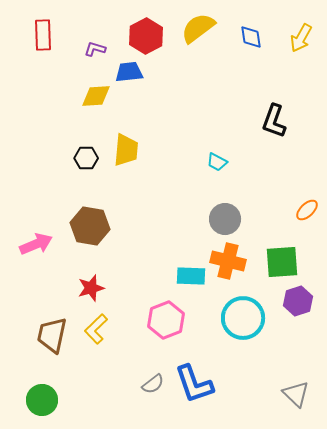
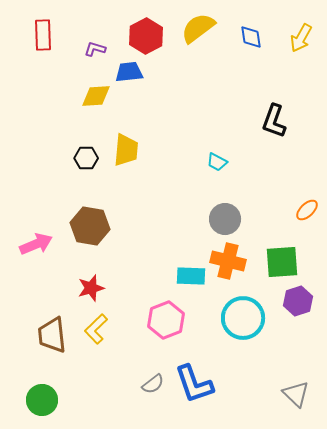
brown trapezoid: rotated 18 degrees counterclockwise
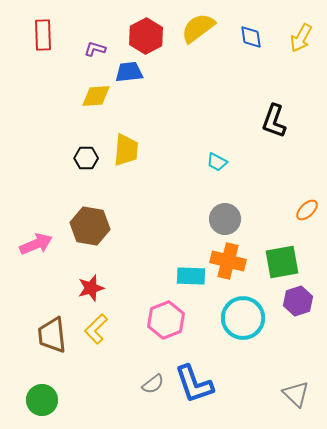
green square: rotated 6 degrees counterclockwise
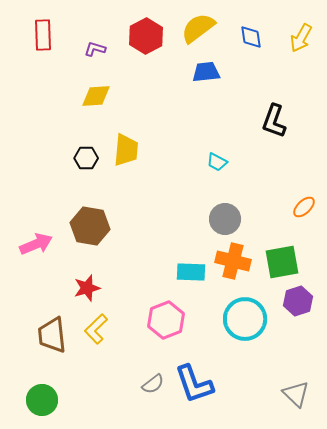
blue trapezoid: moved 77 px right
orange ellipse: moved 3 px left, 3 px up
orange cross: moved 5 px right
cyan rectangle: moved 4 px up
red star: moved 4 px left
cyan circle: moved 2 px right, 1 px down
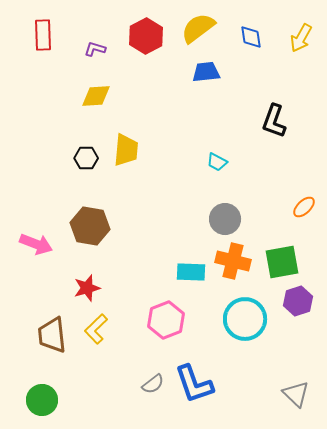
pink arrow: rotated 44 degrees clockwise
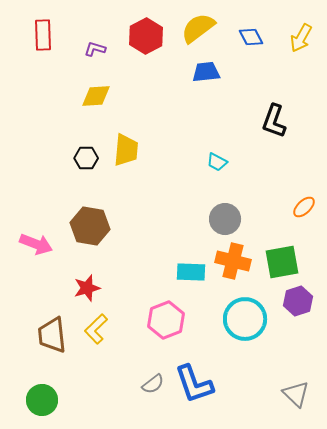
blue diamond: rotated 20 degrees counterclockwise
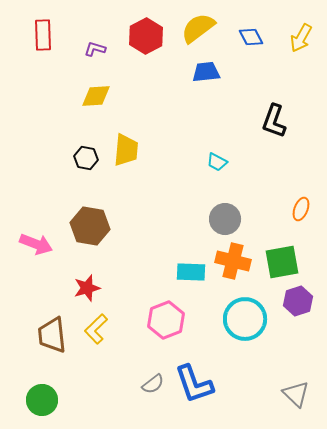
black hexagon: rotated 10 degrees clockwise
orange ellipse: moved 3 px left, 2 px down; rotated 25 degrees counterclockwise
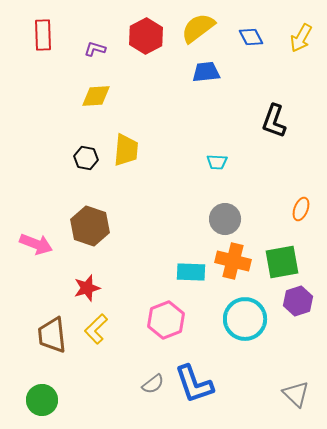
cyan trapezoid: rotated 25 degrees counterclockwise
brown hexagon: rotated 9 degrees clockwise
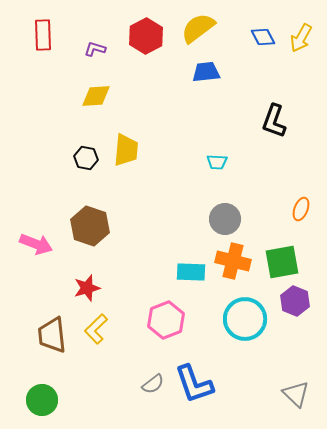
blue diamond: moved 12 px right
purple hexagon: moved 3 px left; rotated 20 degrees counterclockwise
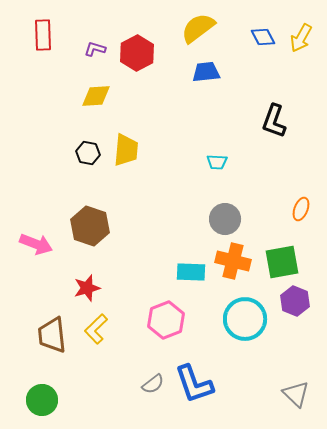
red hexagon: moved 9 px left, 17 px down
black hexagon: moved 2 px right, 5 px up
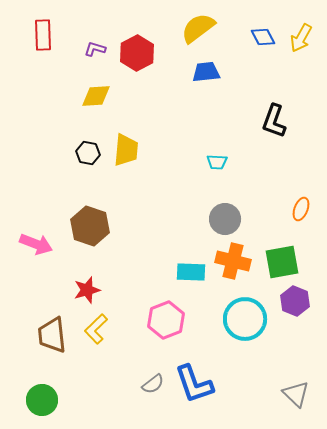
red star: moved 2 px down
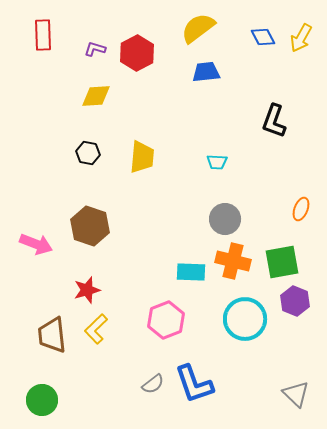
yellow trapezoid: moved 16 px right, 7 px down
